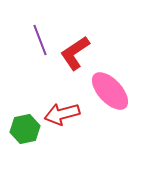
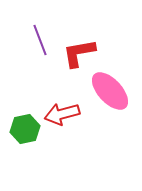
red L-shape: moved 4 px right; rotated 24 degrees clockwise
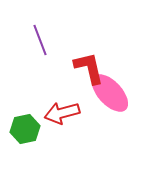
red L-shape: moved 10 px right, 15 px down; rotated 87 degrees clockwise
pink ellipse: moved 2 px down
red arrow: moved 1 px up
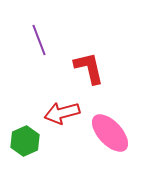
purple line: moved 1 px left
pink ellipse: moved 40 px down
green hexagon: moved 12 px down; rotated 12 degrees counterclockwise
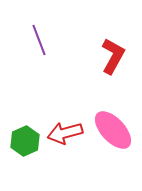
red L-shape: moved 24 px right, 12 px up; rotated 42 degrees clockwise
red arrow: moved 3 px right, 20 px down
pink ellipse: moved 3 px right, 3 px up
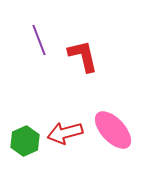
red L-shape: moved 30 px left; rotated 42 degrees counterclockwise
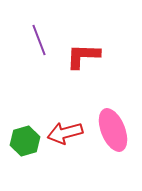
red L-shape: rotated 75 degrees counterclockwise
pink ellipse: rotated 21 degrees clockwise
green hexagon: rotated 8 degrees clockwise
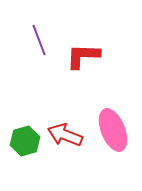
red arrow: moved 2 px down; rotated 36 degrees clockwise
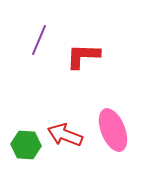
purple line: rotated 44 degrees clockwise
green hexagon: moved 1 px right, 4 px down; rotated 20 degrees clockwise
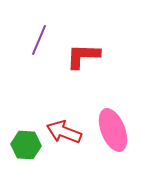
red arrow: moved 1 px left, 3 px up
